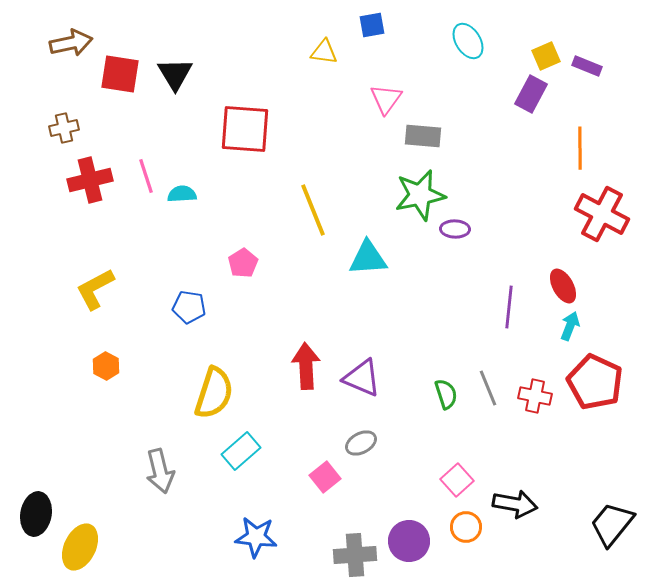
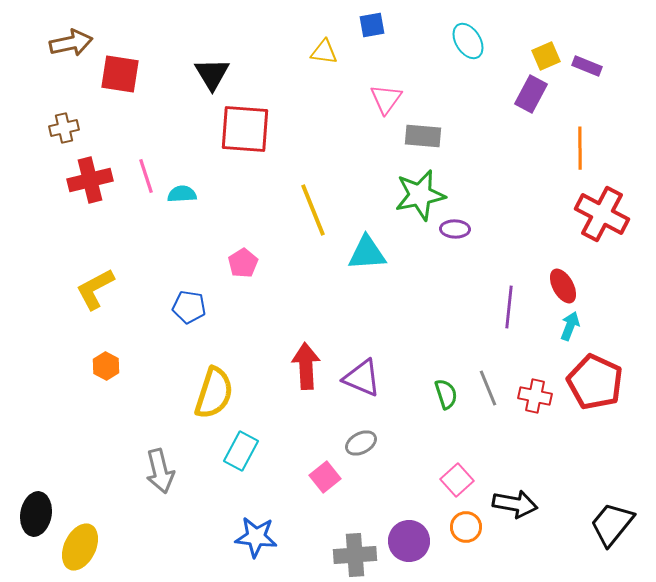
black triangle at (175, 74): moved 37 px right
cyan triangle at (368, 258): moved 1 px left, 5 px up
cyan rectangle at (241, 451): rotated 21 degrees counterclockwise
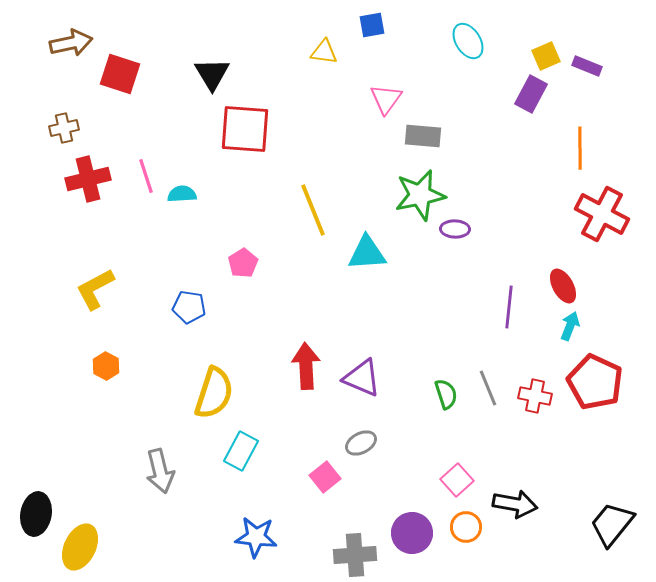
red square at (120, 74): rotated 9 degrees clockwise
red cross at (90, 180): moved 2 px left, 1 px up
purple circle at (409, 541): moved 3 px right, 8 px up
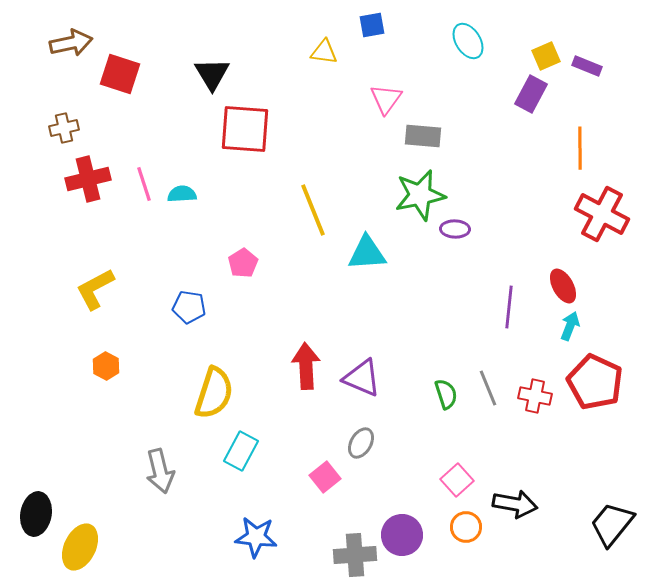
pink line at (146, 176): moved 2 px left, 8 px down
gray ellipse at (361, 443): rotated 32 degrees counterclockwise
purple circle at (412, 533): moved 10 px left, 2 px down
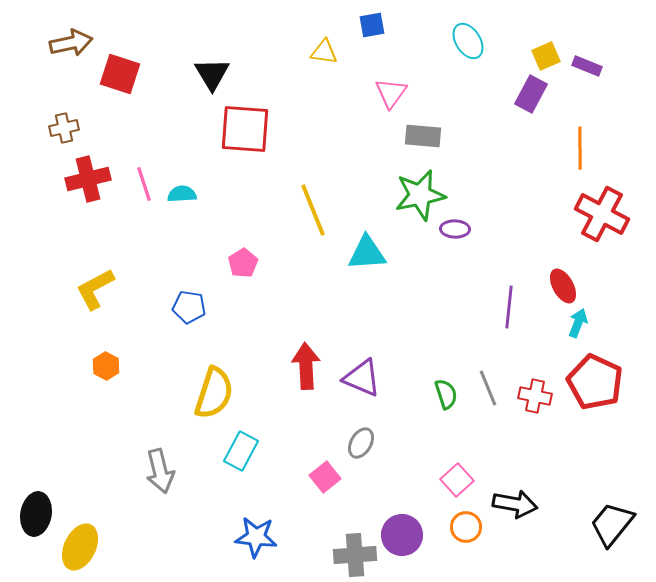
pink triangle at (386, 99): moved 5 px right, 6 px up
cyan arrow at (570, 326): moved 8 px right, 3 px up
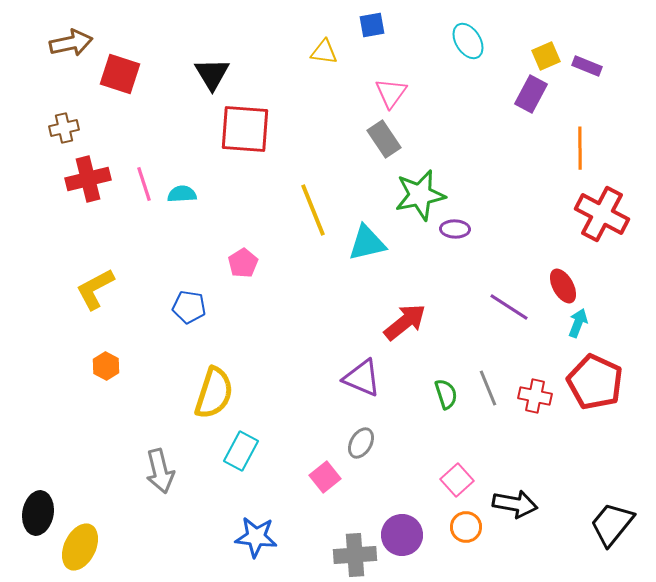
gray rectangle at (423, 136): moved 39 px left, 3 px down; rotated 51 degrees clockwise
cyan triangle at (367, 253): moved 10 px up; rotated 9 degrees counterclockwise
purple line at (509, 307): rotated 63 degrees counterclockwise
red arrow at (306, 366): moved 99 px right, 44 px up; rotated 54 degrees clockwise
black ellipse at (36, 514): moved 2 px right, 1 px up
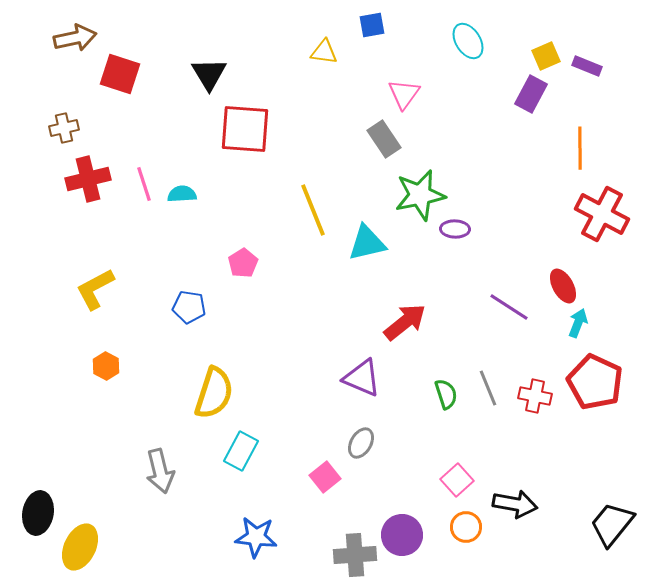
brown arrow at (71, 43): moved 4 px right, 5 px up
black triangle at (212, 74): moved 3 px left
pink triangle at (391, 93): moved 13 px right, 1 px down
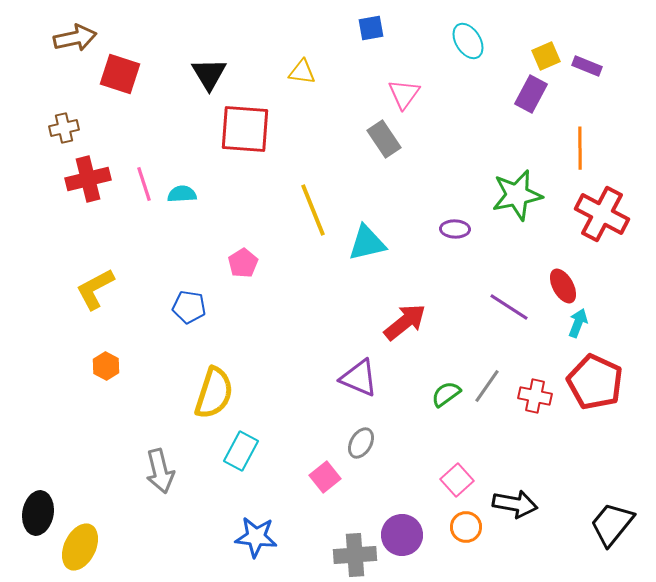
blue square at (372, 25): moved 1 px left, 3 px down
yellow triangle at (324, 52): moved 22 px left, 20 px down
green star at (420, 195): moved 97 px right
purple triangle at (362, 378): moved 3 px left
gray line at (488, 388): moved 1 px left, 2 px up; rotated 57 degrees clockwise
green semicircle at (446, 394): rotated 108 degrees counterclockwise
